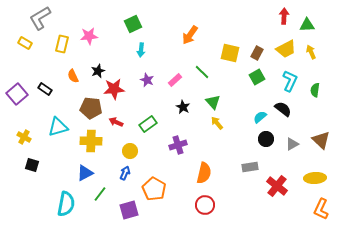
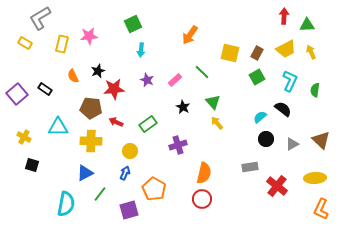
cyan triangle at (58, 127): rotated 15 degrees clockwise
red circle at (205, 205): moved 3 px left, 6 px up
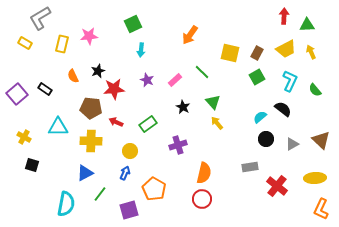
green semicircle at (315, 90): rotated 48 degrees counterclockwise
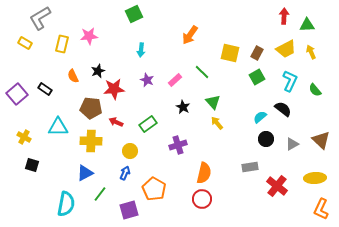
green square at (133, 24): moved 1 px right, 10 px up
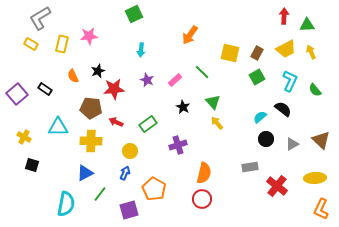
yellow rectangle at (25, 43): moved 6 px right, 1 px down
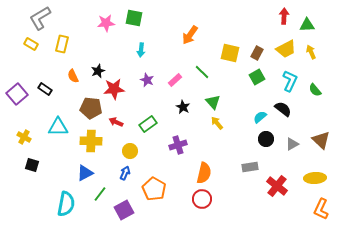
green square at (134, 14): moved 4 px down; rotated 36 degrees clockwise
pink star at (89, 36): moved 17 px right, 13 px up
purple square at (129, 210): moved 5 px left; rotated 12 degrees counterclockwise
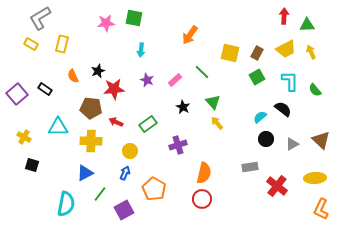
cyan L-shape at (290, 81): rotated 25 degrees counterclockwise
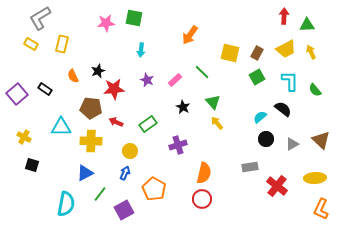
cyan triangle at (58, 127): moved 3 px right
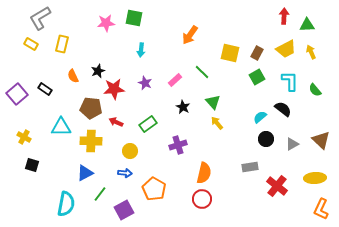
purple star at (147, 80): moved 2 px left, 3 px down
blue arrow at (125, 173): rotated 72 degrees clockwise
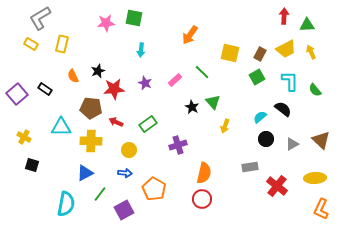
brown rectangle at (257, 53): moved 3 px right, 1 px down
black star at (183, 107): moved 9 px right
yellow arrow at (217, 123): moved 8 px right, 3 px down; rotated 120 degrees counterclockwise
yellow circle at (130, 151): moved 1 px left, 1 px up
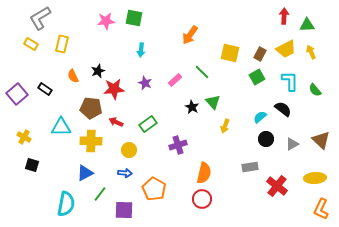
pink star at (106, 23): moved 2 px up
purple square at (124, 210): rotated 30 degrees clockwise
